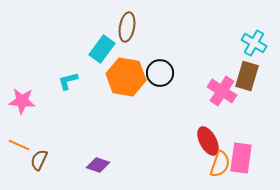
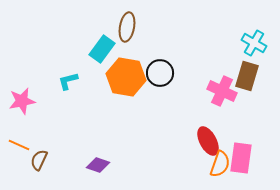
pink cross: rotated 8 degrees counterclockwise
pink star: rotated 16 degrees counterclockwise
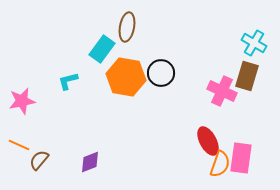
black circle: moved 1 px right
brown semicircle: rotated 15 degrees clockwise
purple diamond: moved 8 px left, 3 px up; rotated 40 degrees counterclockwise
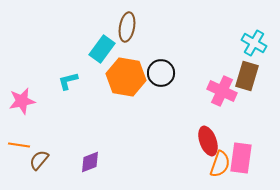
red ellipse: rotated 8 degrees clockwise
orange line: rotated 15 degrees counterclockwise
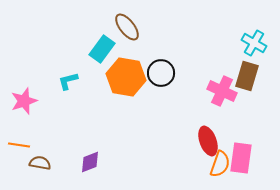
brown ellipse: rotated 48 degrees counterclockwise
pink star: moved 2 px right; rotated 8 degrees counterclockwise
brown semicircle: moved 1 px right, 3 px down; rotated 60 degrees clockwise
